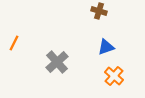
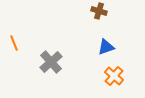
orange line: rotated 49 degrees counterclockwise
gray cross: moved 6 px left
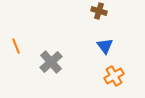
orange line: moved 2 px right, 3 px down
blue triangle: moved 1 px left, 1 px up; rotated 48 degrees counterclockwise
orange cross: rotated 18 degrees clockwise
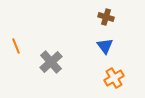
brown cross: moved 7 px right, 6 px down
orange cross: moved 2 px down
